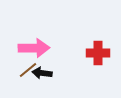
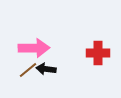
black arrow: moved 4 px right, 4 px up
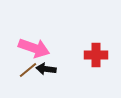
pink arrow: rotated 20 degrees clockwise
red cross: moved 2 px left, 2 px down
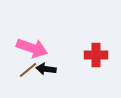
pink arrow: moved 2 px left
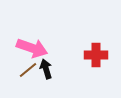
black arrow: rotated 66 degrees clockwise
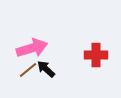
pink arrow: rotated 36 degrees counterclockwise
black arrow: rotated 30 degrees counterclockwise
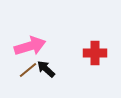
pink arrow: moved 2 px left, 2 px up
red cross: moved 1 px left, 2 px up
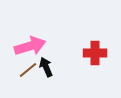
black arrow: moved 2 px up; rotated 24 degrees clockwise
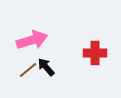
pink arrow: moved 2 px right, 6 px up
black arrow: rotated 18 degrees counterclockwise
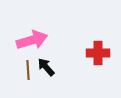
red cross: moved 3 px right
brown line: rotated 54 degrees counterclockwise
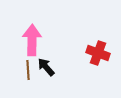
pink arrow: rotated 72 degrees counterclockwise
red cross: rotated 20 degrees clockwise
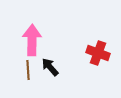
black arrow: moved 4 px right
